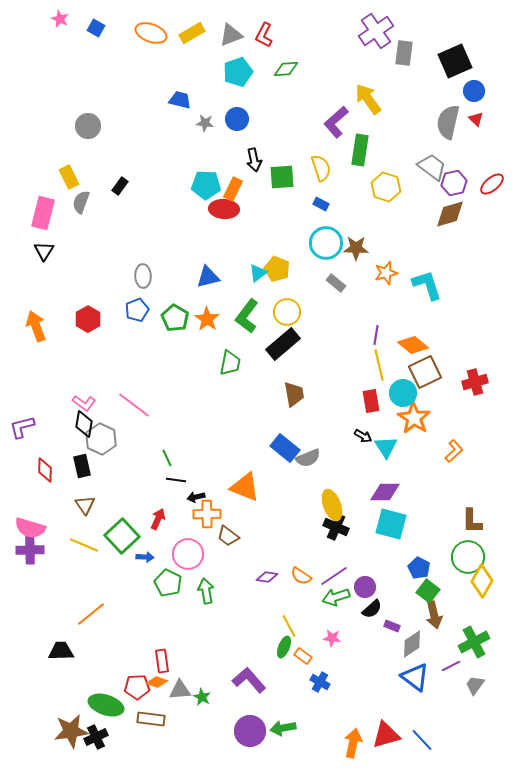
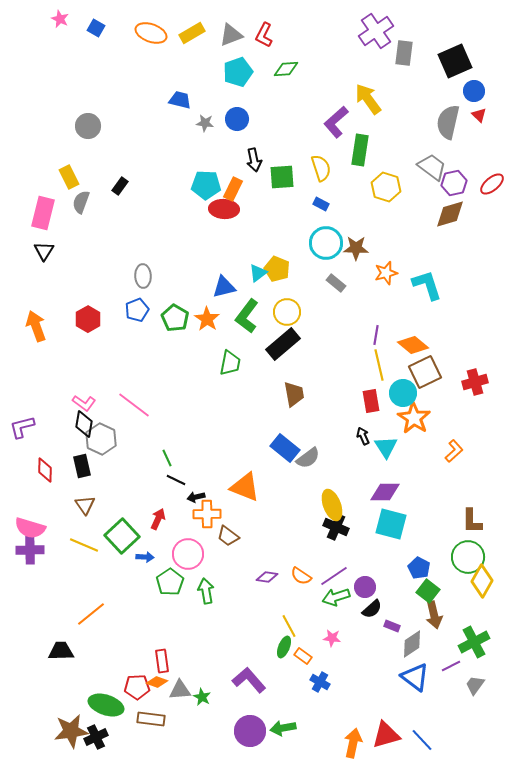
red triangle at (476, 119): moved 3 px right, 4 px up
blue triangle at (208, 277): moved 16 px right, 10 px down
black arrow at (363, 436): rotated 144 degrees counterclockwise
gray semicircle at (308, 458): rotated 15 degrees counterclockwise
black line at (176, 480): rotated 18 degrees clockwise
green pentagon at (168, 583): moved 2 px right, 1 px up; rotated 12 degrees clockwise
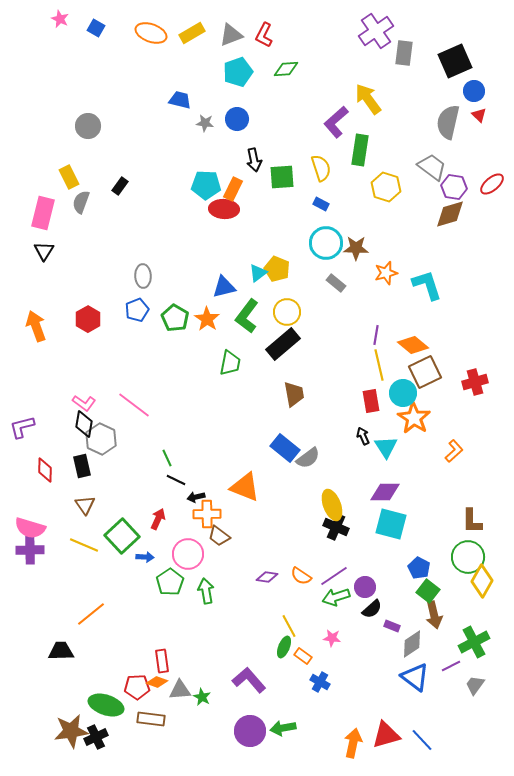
purple hexagon at (454, 183): moved 4 px down; rotated 20 degrees clockwise
brown trapezoid at (228, 536): moved 9 px left
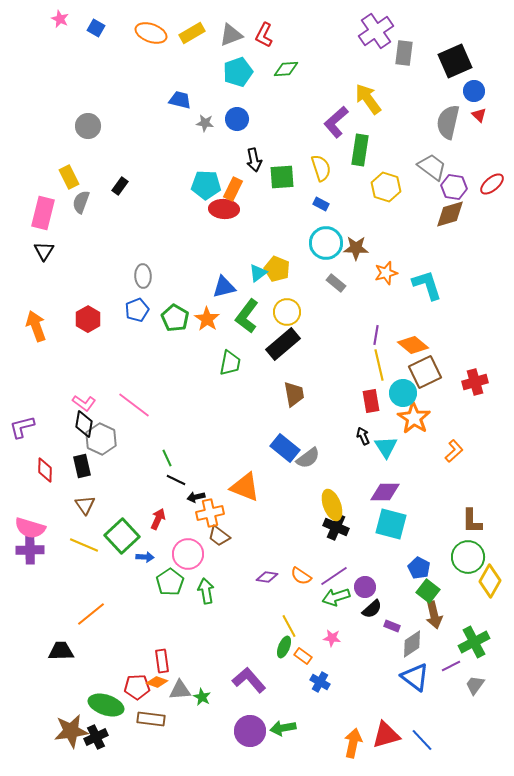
orange cross at (207, 514): moved 3 px right, 1 px up; rotated 12 degrees counterclockwise
yellow diamond at (482, 581): moved 8 px right
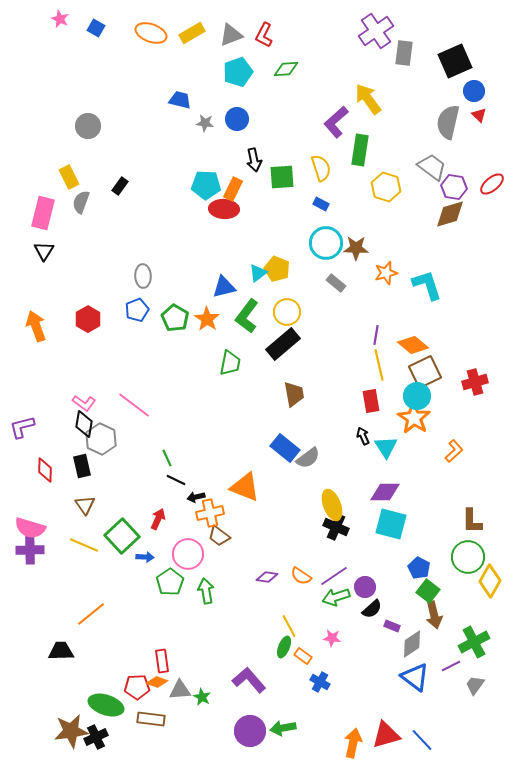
cyan circle at (403, 393): moved 14 px right, 3 px down
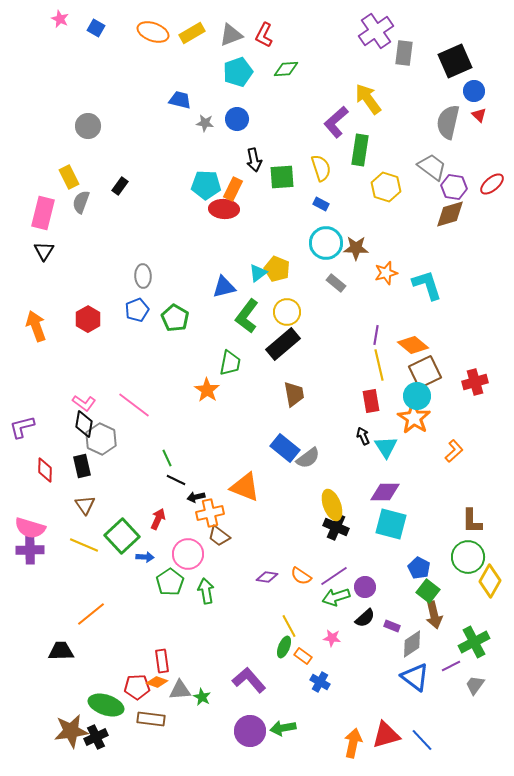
orange ellipse at (151, 33): moved 2 px right, 1 px up
orange star at (207, 319): moved 71 px down
black semicircle at (372, 609): moved 7 px left, 9 px down
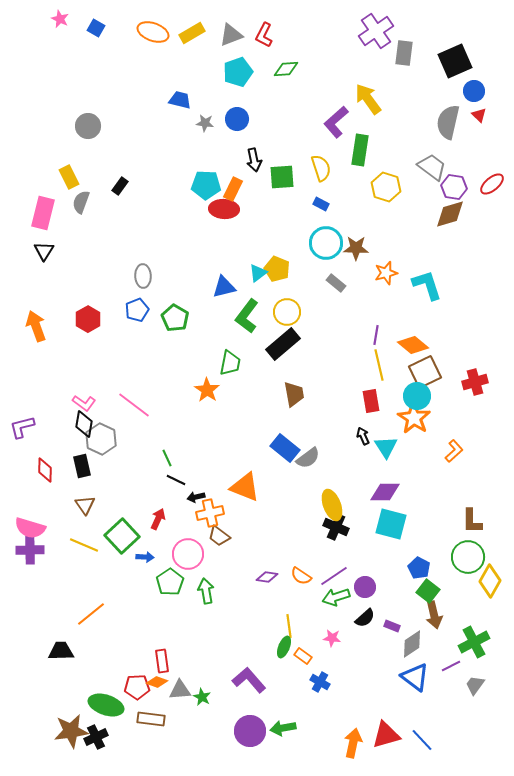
yellow line at (289, 626): rotated 20 degrees clockwise
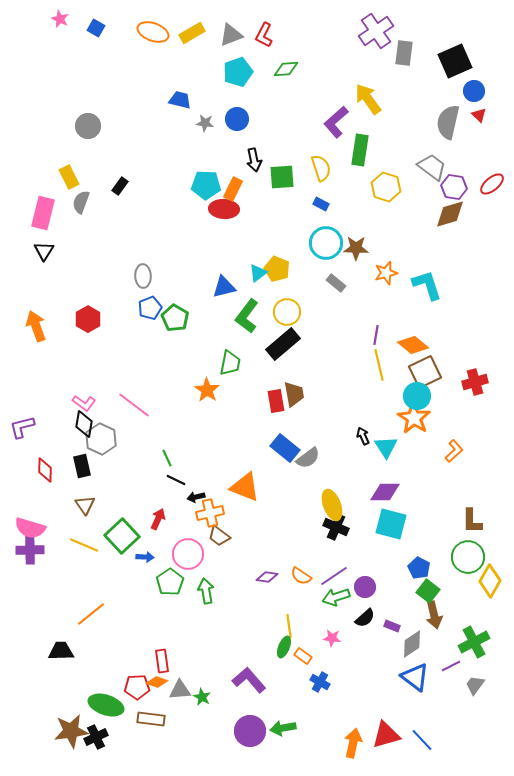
blue pentagon at (137, 310): moved 13 px right, 2 px up
red rectangle at (371, 401): moved 95 px left
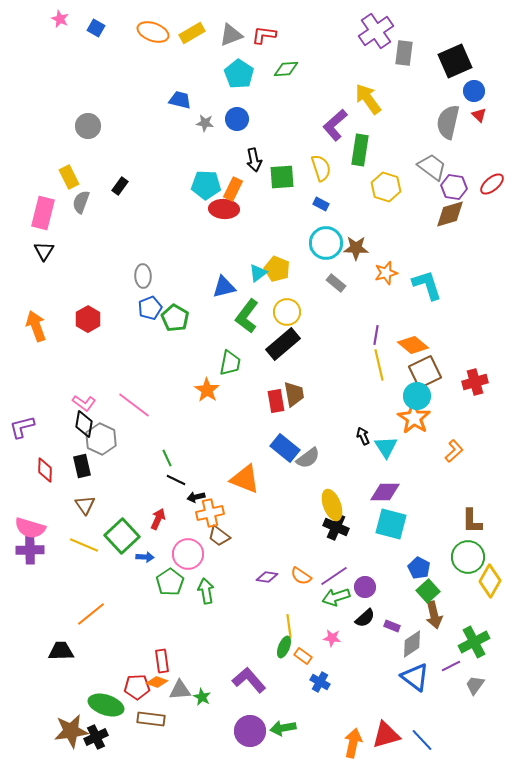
red L-shape at (264, 35): rotated 70 degrees clockwise
cyan pentagon at (238, 72): moved 1 px right, 2 px down; rotated 20 degrees counterclockwise
purple L-shape at (336, 122): moved 1 px left, 3 px down
orange triangle at (245, 487): moved 8 px up
green square at (428, 591): rotated 10 degrees clockwise
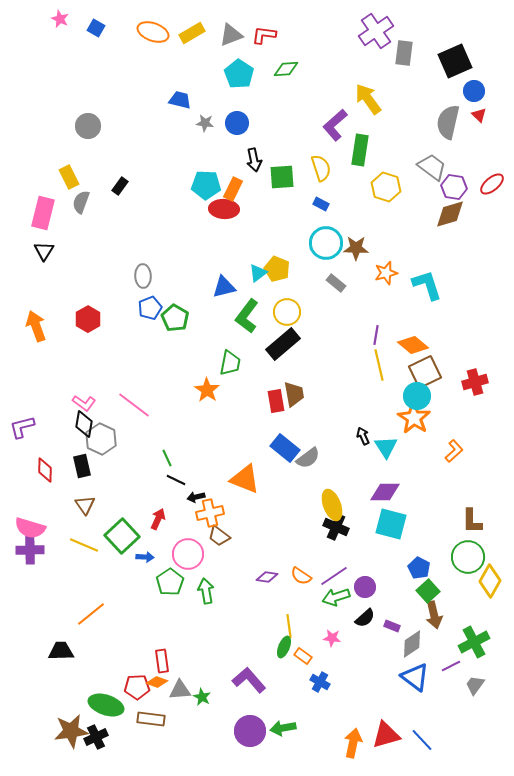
blue circle at (237, 119): moved 4 px down
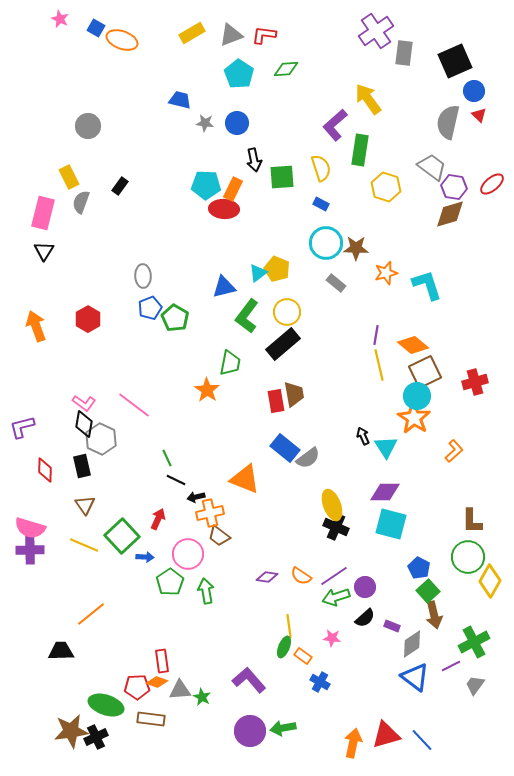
orange ellipse at (153, 32): moved 31 px left, 8 px down
